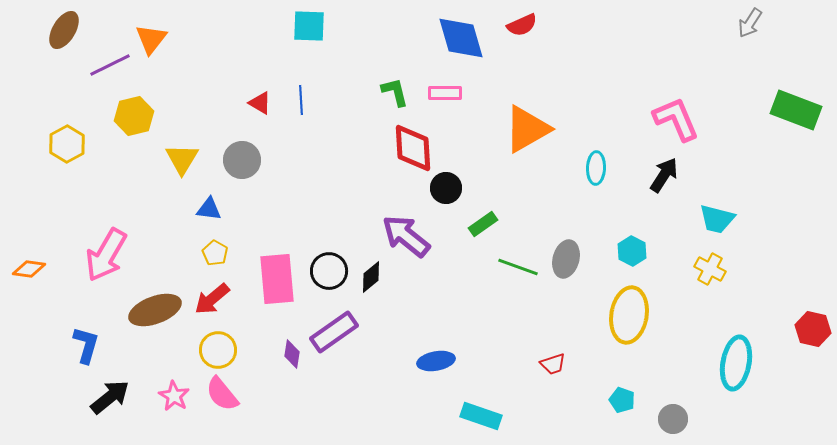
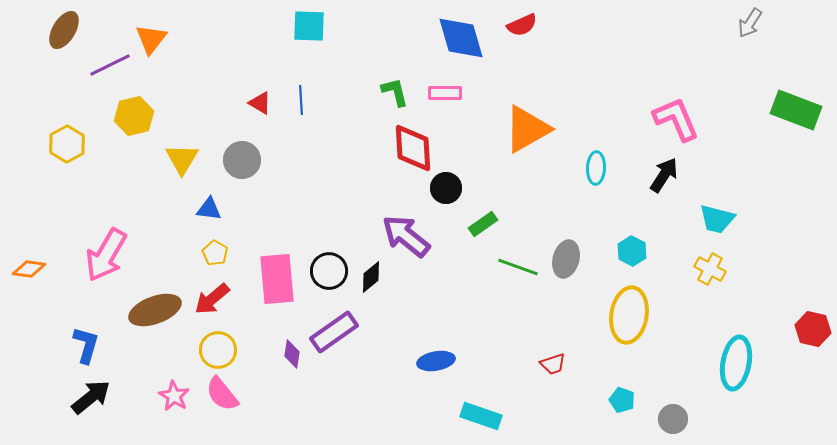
black arrow at (110, 397): moved 19 px left
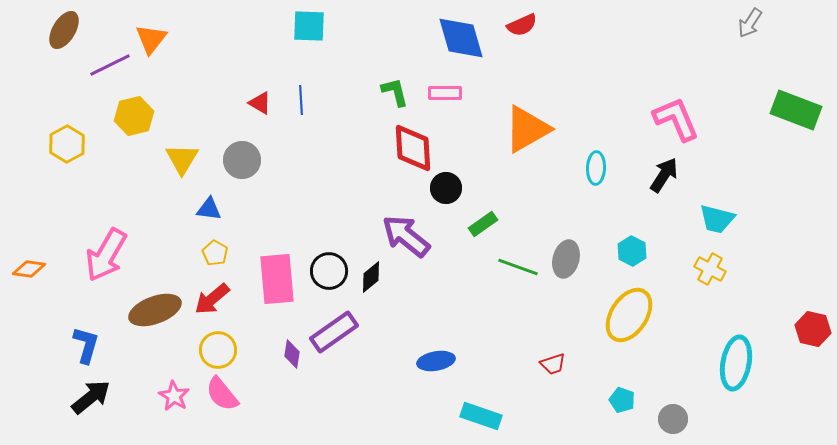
yellow ellipse at (629, 315): rotated 24 degrees clockwise
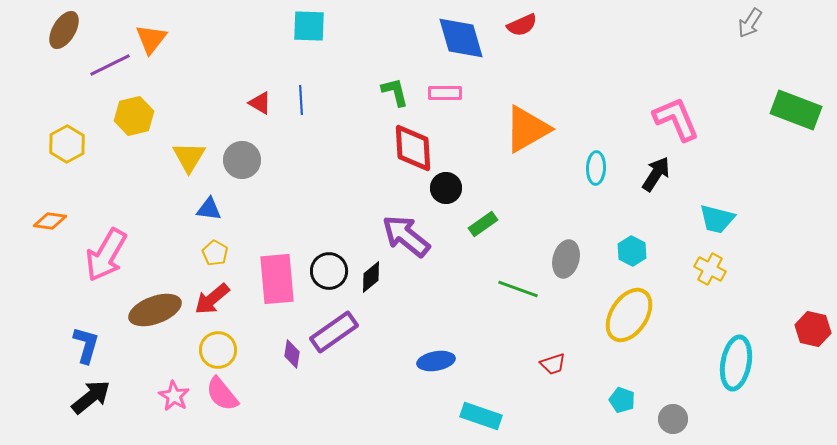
yellow triangle at (182, 159): moved 7 px right, 2 px up
black arrow at (664, 175): moved 8 px left, 1 px up
green line at (518, 267): moved 22 px down
orange diamond at (29, 269): moved 21 px right, 48 px up
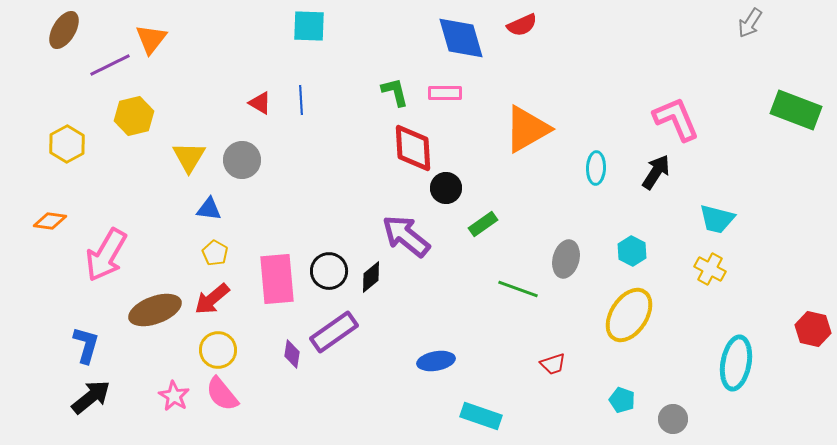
black arrow at (656, 174): moved 2 px up
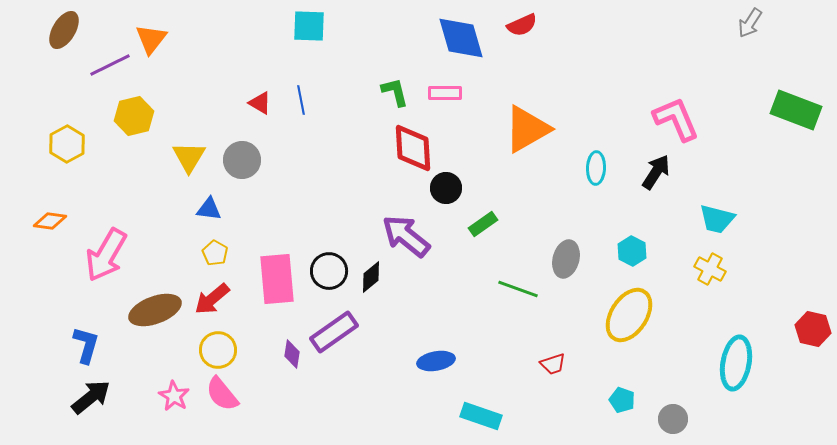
blue line at (301, 100): rotated 8 degrees counterclockwise
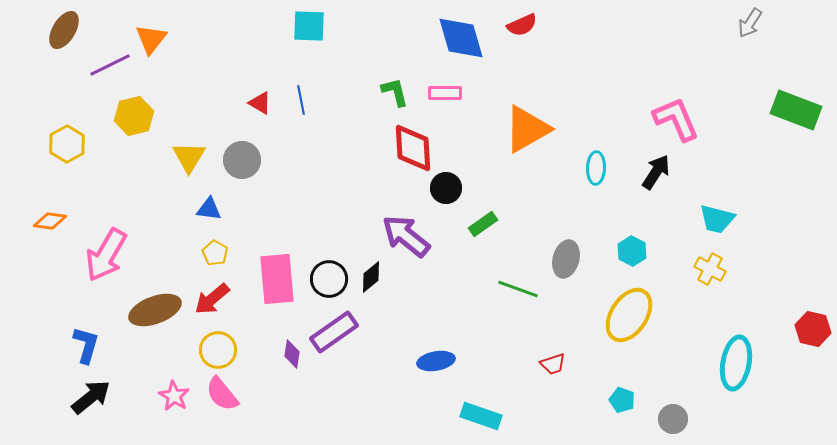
black circle at (329, 271): moved 8 px down
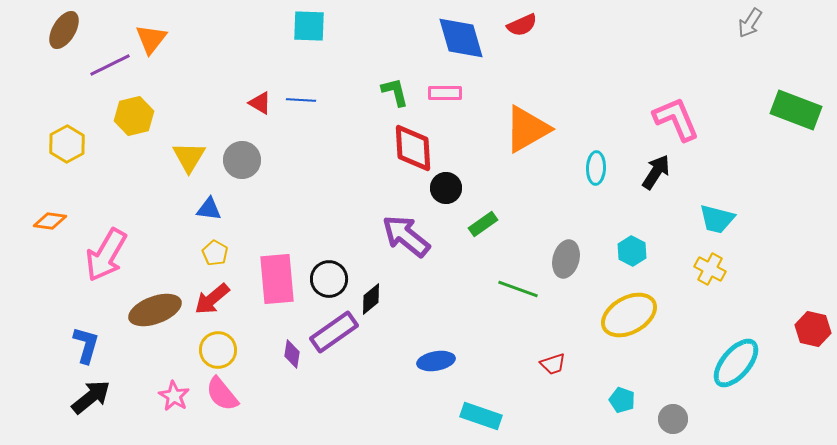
blue line at (301, 100): rotated 76 degrees counterclockwise
black diamond at (371, 277): moved 22 px down
yellow ellipse at (629, 315): rotated 28 degrees clockwise
cyan ellipse at (736, 363): rotated 30 degrees clockwise
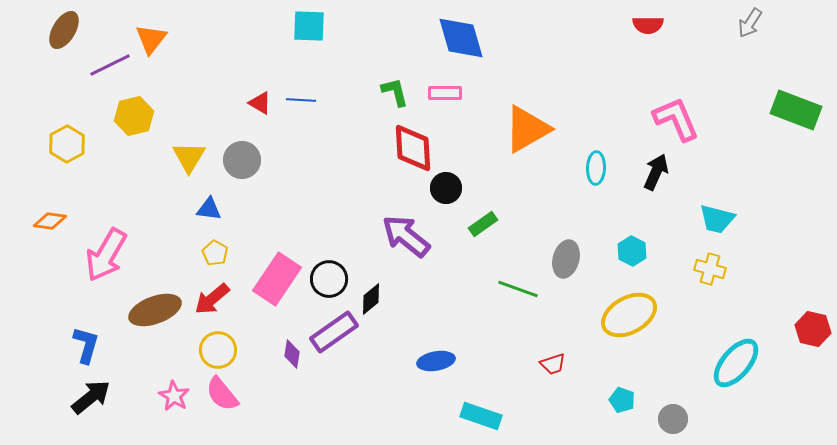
red semicircle at (522, 25): moved 126 px right; rotated 24 degrees clockwise
black arrow at (656, 172): rotated 9 degrees counterclockwise
yellow cross at (710, 269): rotated 12 degrees counterclockwise
pink rectangle at (277, 279): rotated 39 degrees clockwise
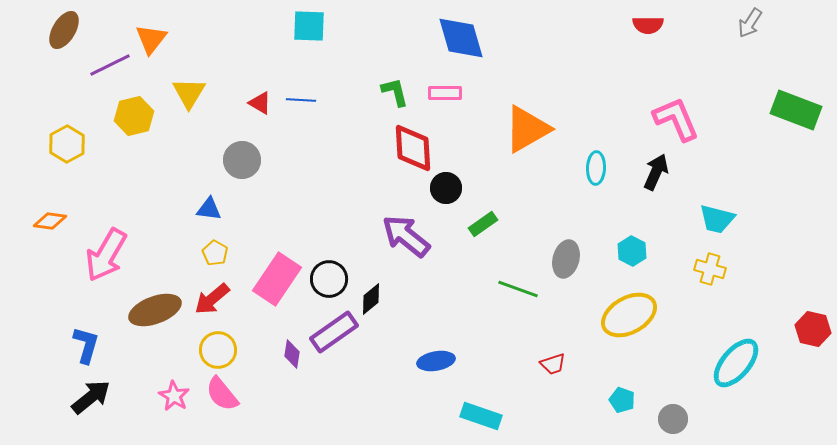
yellow triangle at (189, 157): moved 64 px up
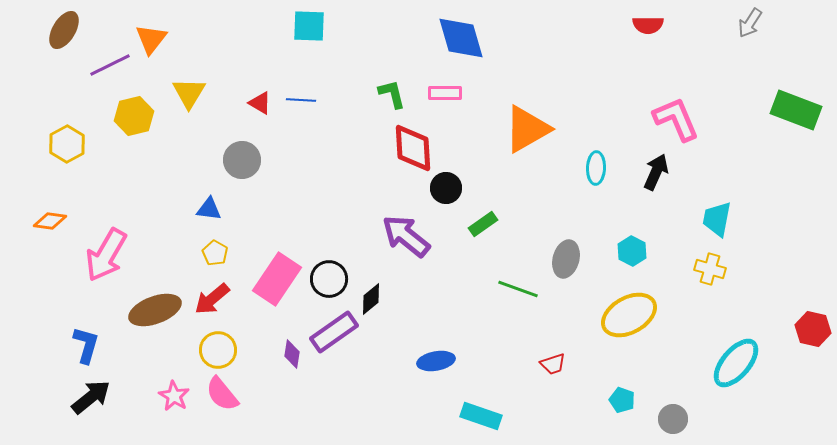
green L-shape at (395, 92): moved 3 px left, 2 px down
cyan trapezoid at (717, 219): rotated 87 degrees clockwise
